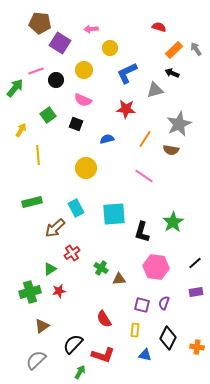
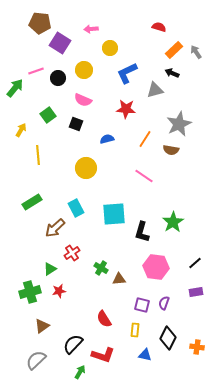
gray arrow at (196, 49): moved 3 px down
black circle at (56, 80): moved 2 px right, 2 px up
green rectangle at (32, 202): rotated 18 degrees counterclockwise
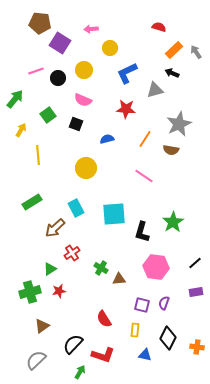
green arrow at (15, 88): moved 11 px down
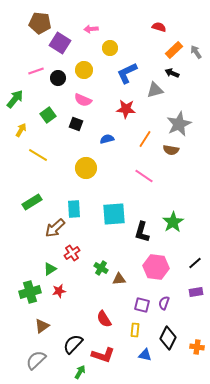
yellow line at (38, 155): rotated 54 degrees counterclockwise
cyan rectangle at (76, 208): moved 2 px left, 1 px down; rotated 24 degrees clockwise
